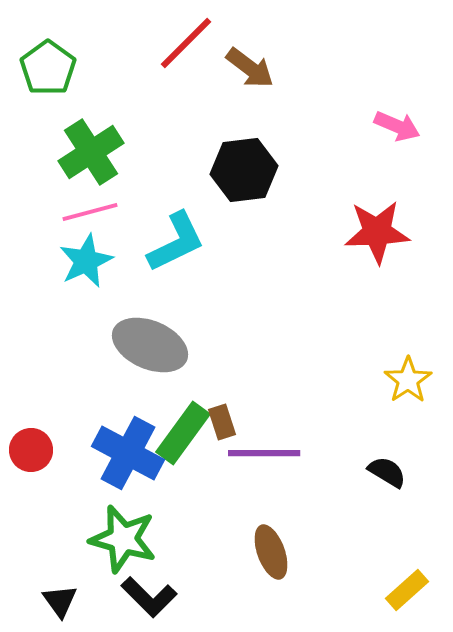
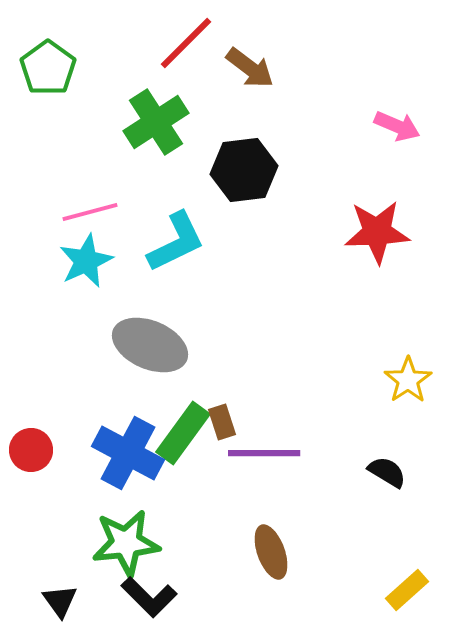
green cross: moved 65 px right, 30 px up
green star: moved 3 px right, 4 px down; rotated 22 degrees counterclockwise
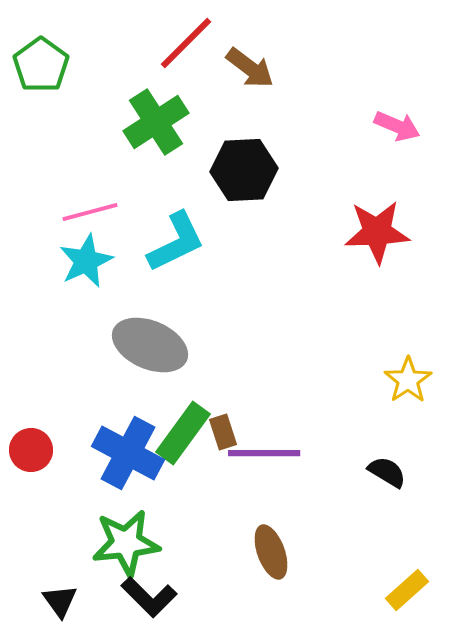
green pentagon: moved 7 px left, 3 px up
black hexagon: rotated 4 degrees clockwise
brown rectangle: moved 1 px right, 10 px down
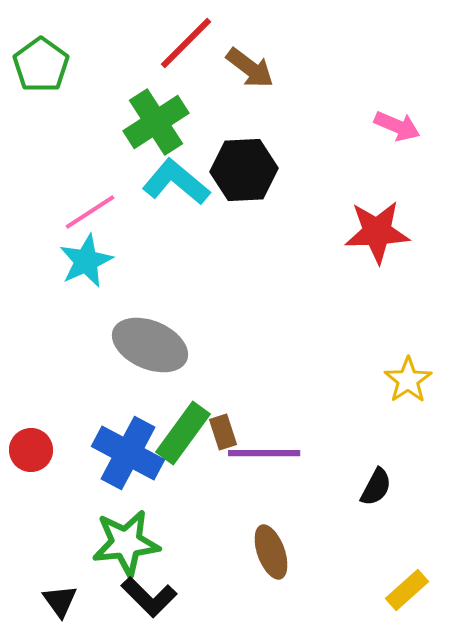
pink line: rotated 18 degrees counterclockwise
cyan L-shape: moved 60 px up; rotated 114 degrees counterclockwise
black semicircle: moved 11 px left, 15 px down; rotated 87 degrees clockwise
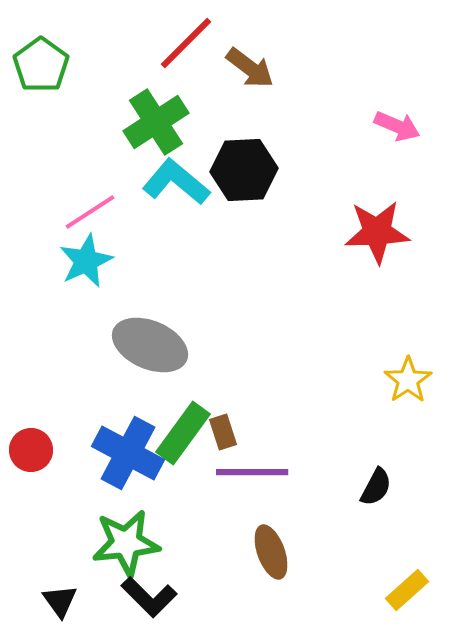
purple line: moved 12 px left, 19 px down
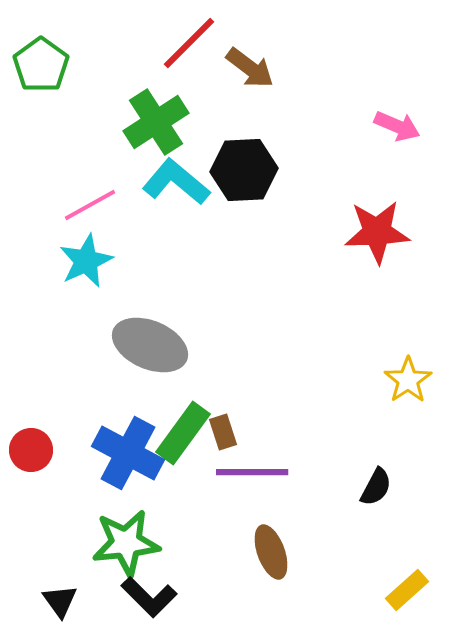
red line: moved 3 px right
pink line: moved 7 px up; rotated 4 degrees clockwise
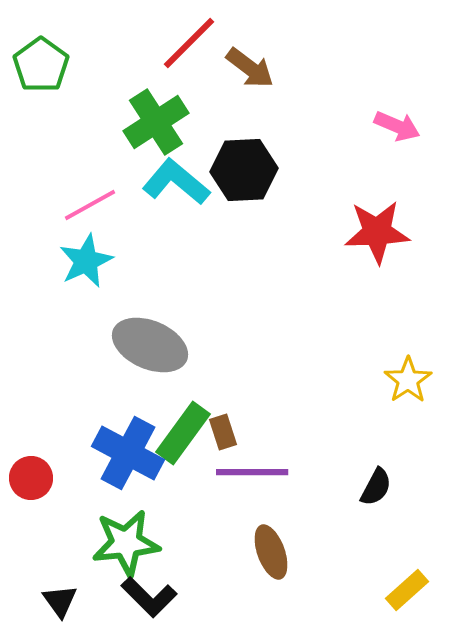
red circle: moved 28 px down
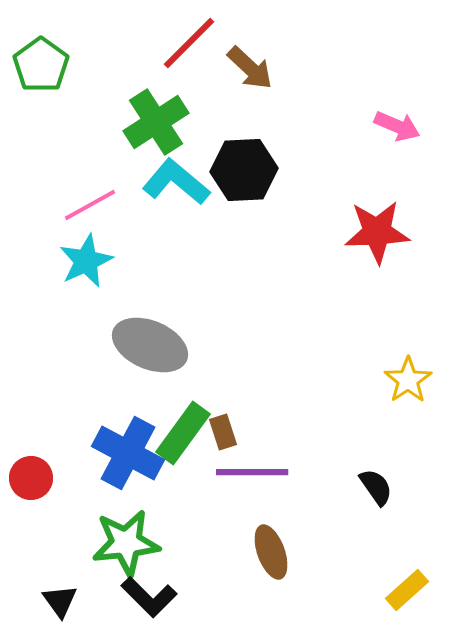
brown arrow: rotated 6 degrees clockwise
black semicircle: rotated 63 degrees counterclockwise
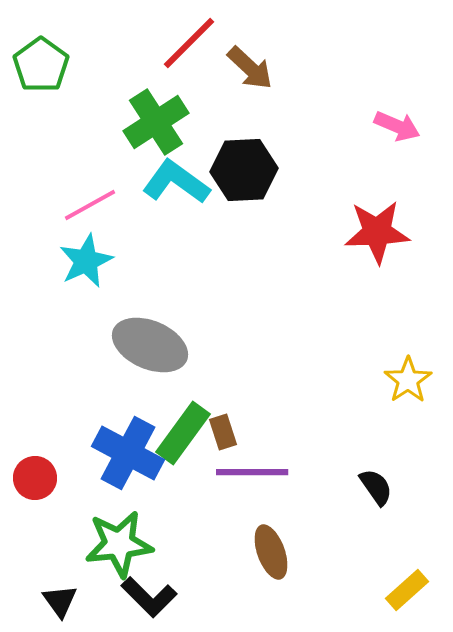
cyan L-shape: rotated 4 degrees counterclockwise
red circle: moved 4 px right
green star: moved 7 px left, 1 px down
